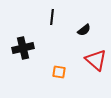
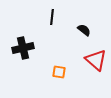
black semicircle: rotated 104 degrees counterclockwise
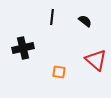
black semicircle: moved 1 px right, 9 px up
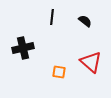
red triangle: moved 5 px left, 2 px down
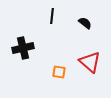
black line: moved 1 px up
black semicircle: moved 2 px down
red triangle: moved 1 px left
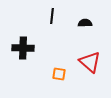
black semicircle: rotated 40 degrees counterclockwise
black cross: rotated 15 degrees clockwise
orange square: moved 2 px down
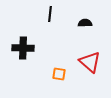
black line: moved 2 px left, 2 px up
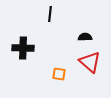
black semicircle: moved 14 px down
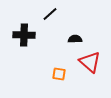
black line: rotated 42 degrees clockwise
black semicircle: moved 10 px left, 2 px down
black cross: moved 1 px right, 13 px up
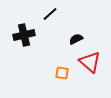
black cross: rotated 15 degrees counterclockwise
black semicircle: moved 1 px right; rotated 24 degrees counterclockwise
orange square: moved 3 px right, 1 px up
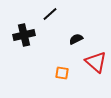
red triangle: moved 6 px right
